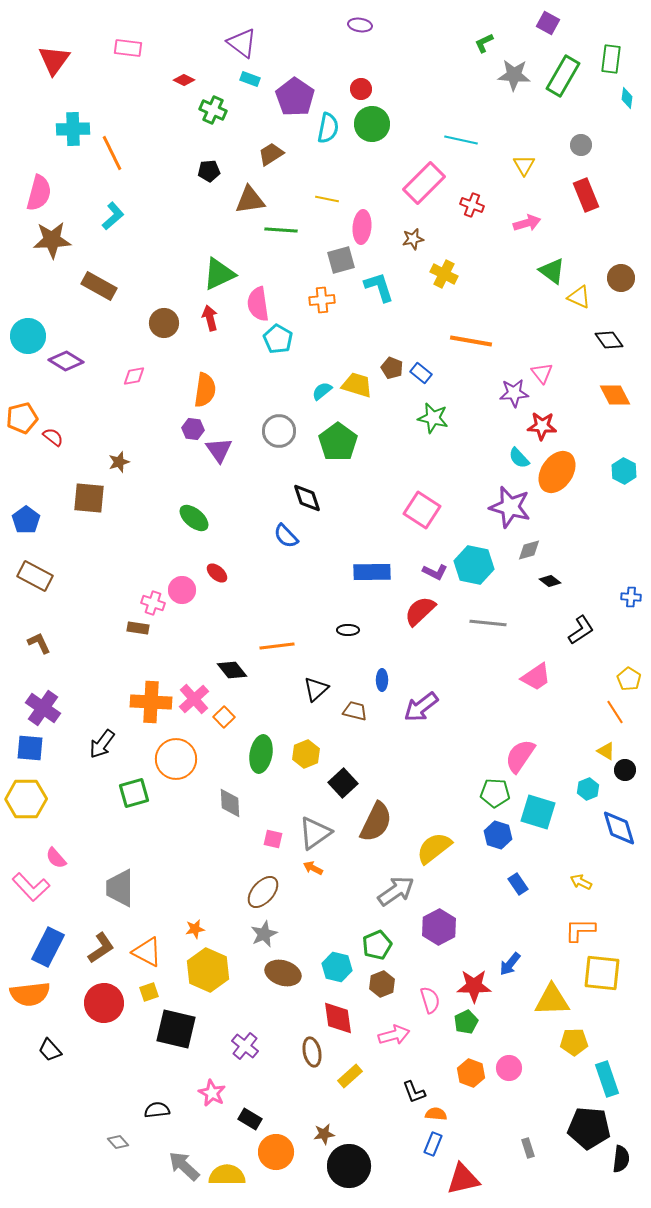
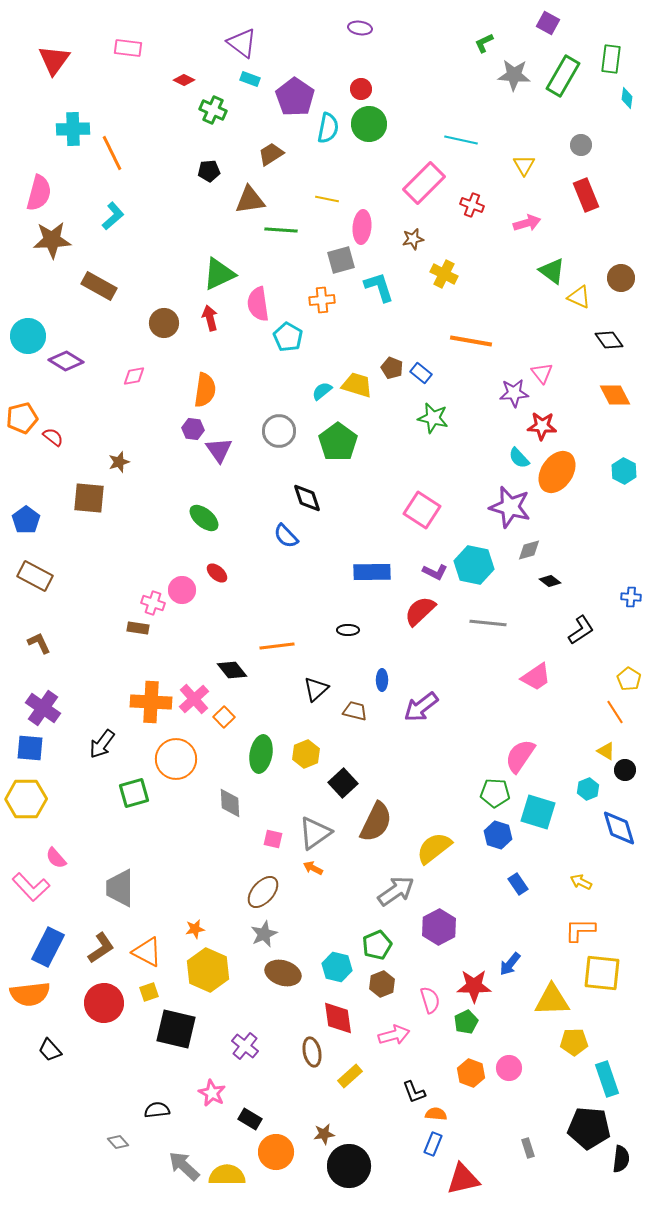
purple ellipse at (360, 25): moved 3 px down
green circle at (372, 124): moved 3 px left
cyan pentagon at (278, 339): moved 10 px right, 2 px up
green ellipse at (194, 518): moved 10 px right
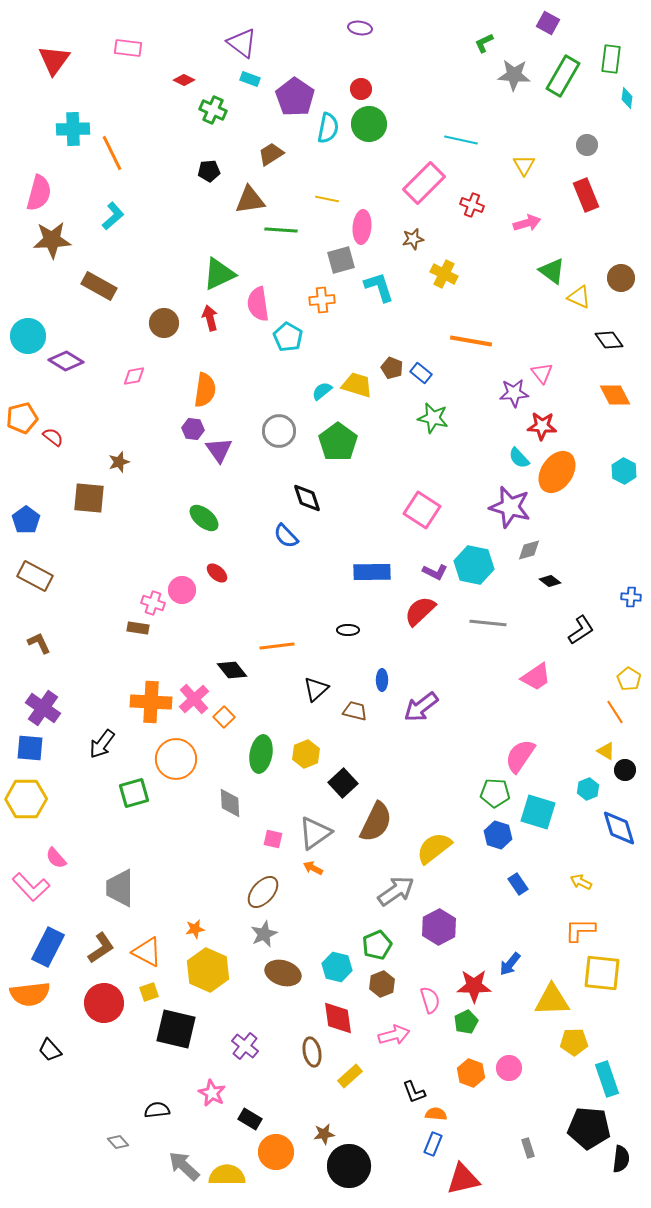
gray circle at (581, 145): moved 6 px right
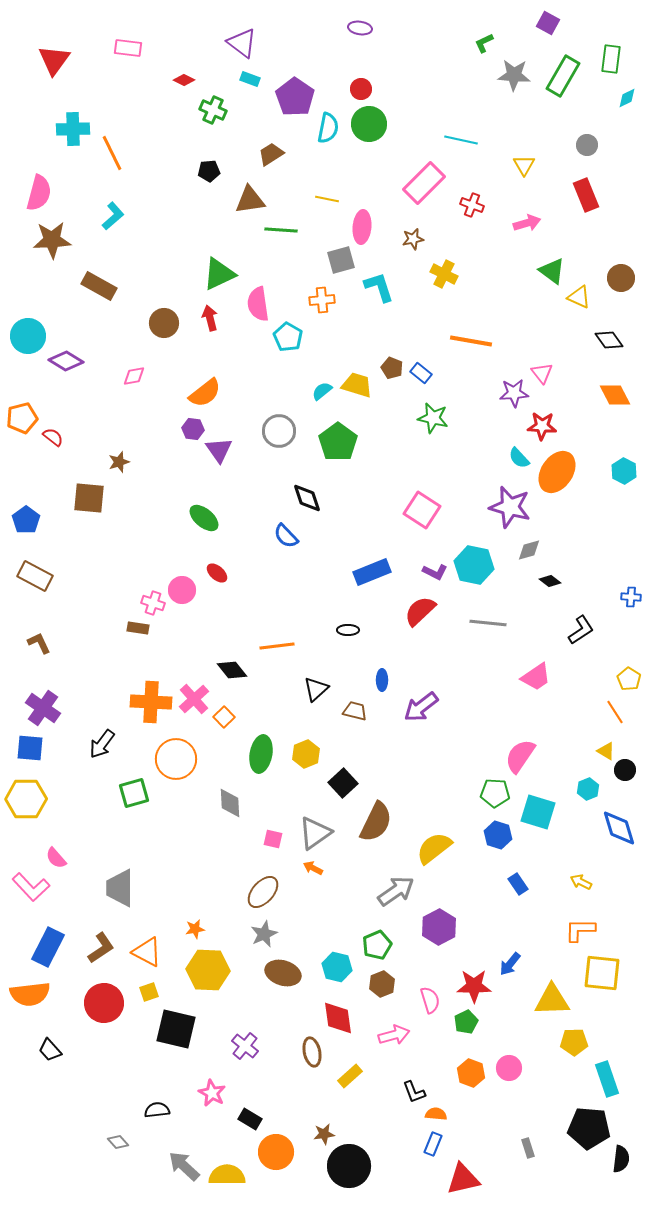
cyan diamond at (627, 98): rotated 55 degrees clockwise
orange semicircle at (205, 390): moved 3 px down; rotated 44 degrees clockwise
blue rectangle at (372, 572): rotated 21 degrees counterclockwise
yellow hexagon at (208, 970): rotated 21 degrees counterclockwise
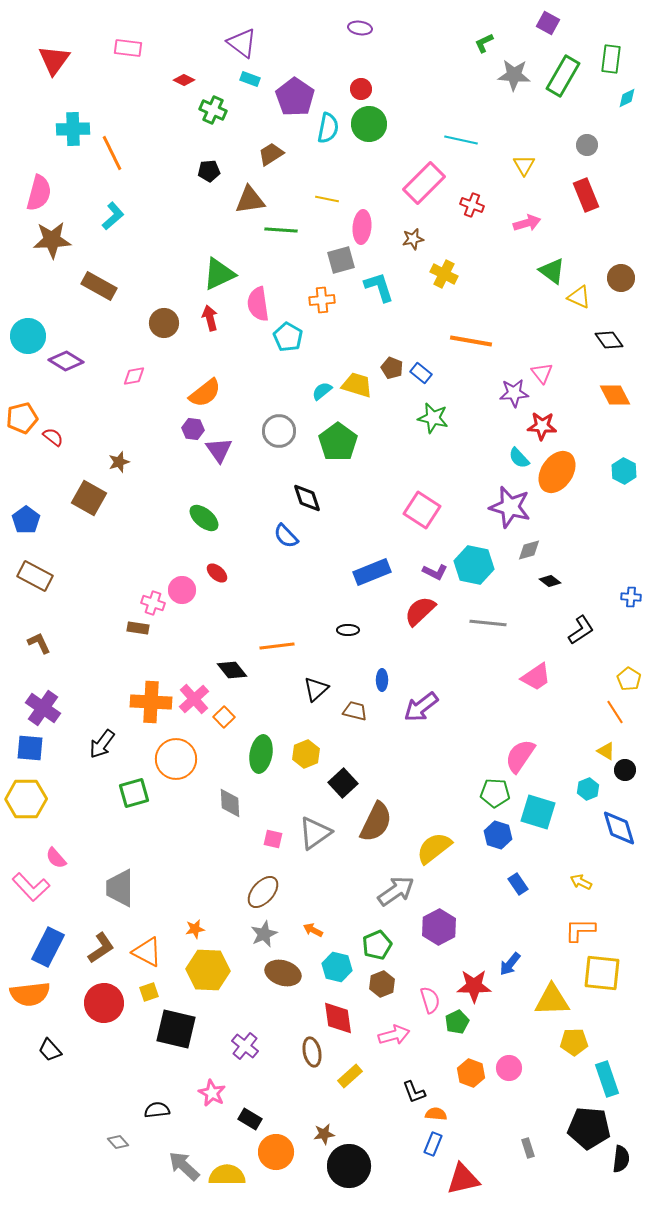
brown square at (89, 498): rotated 24 degrees clockwise
orange arrow at (313, 868): moved 62 px down
green pentagon at (466, 1022): moved 9 px left
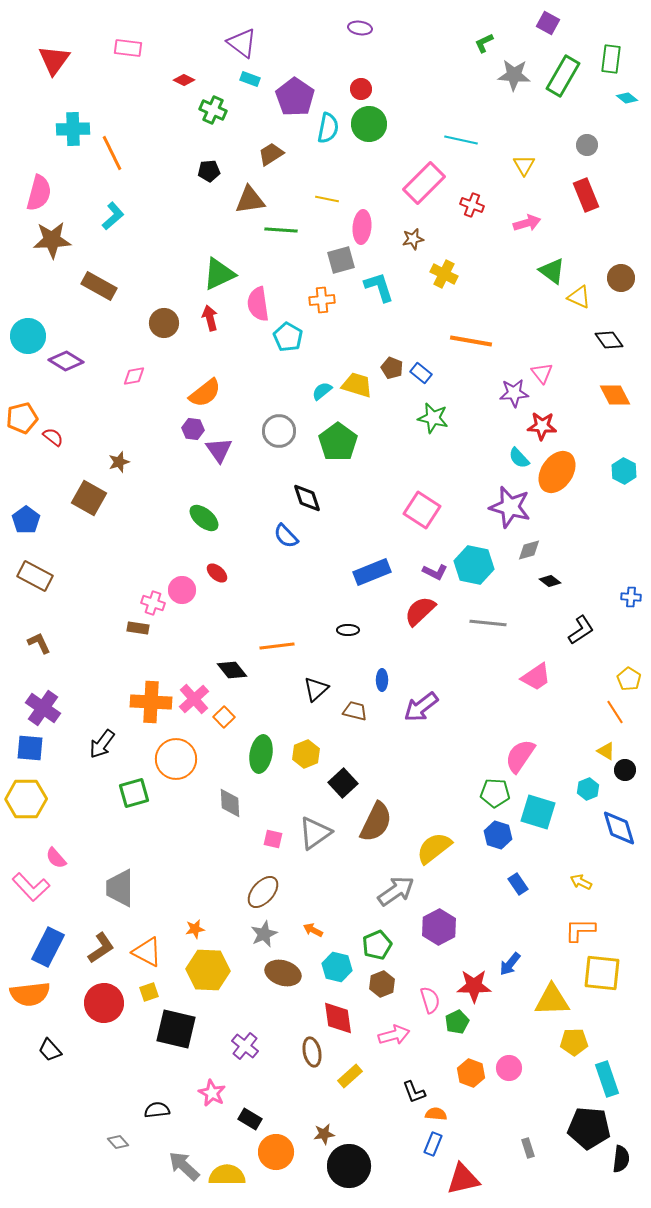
cyan diamond at (627, 98): rotated 65 degrees clockwise
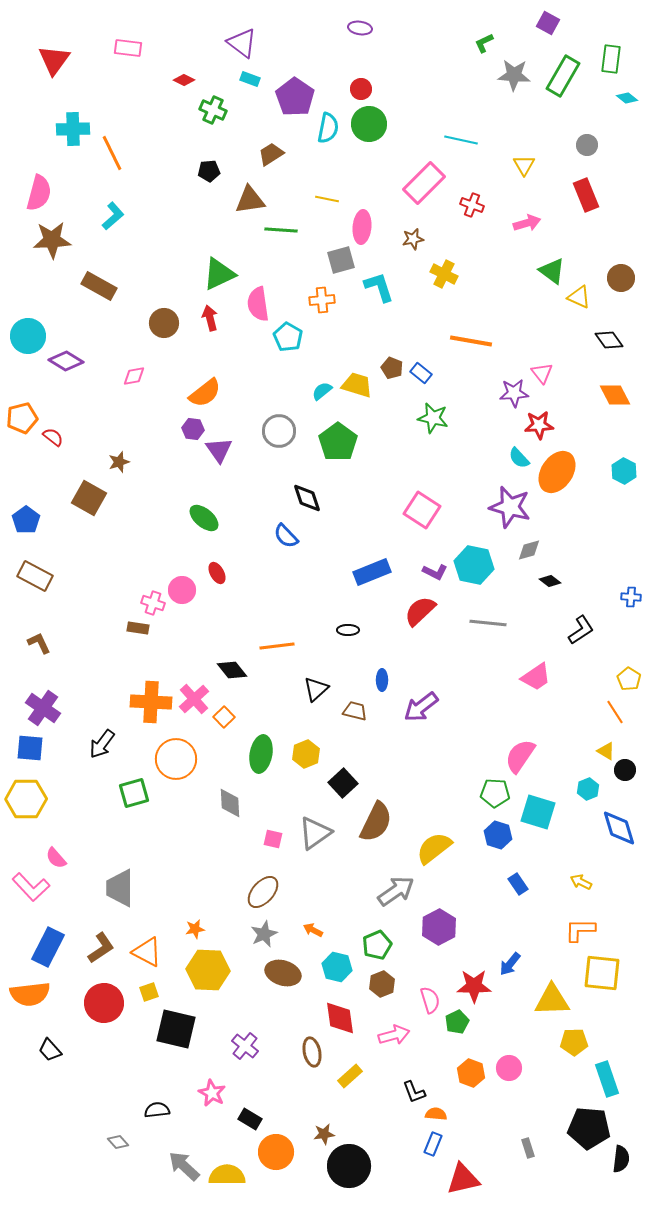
red star at (542, 426): moved 3 px left, 1 px up; rotated 8 degrees counterclockwise
red ellipse at (217, 573): rotated 20 degrees clockwise
red diamond at (338, 1018): moved 2 px right
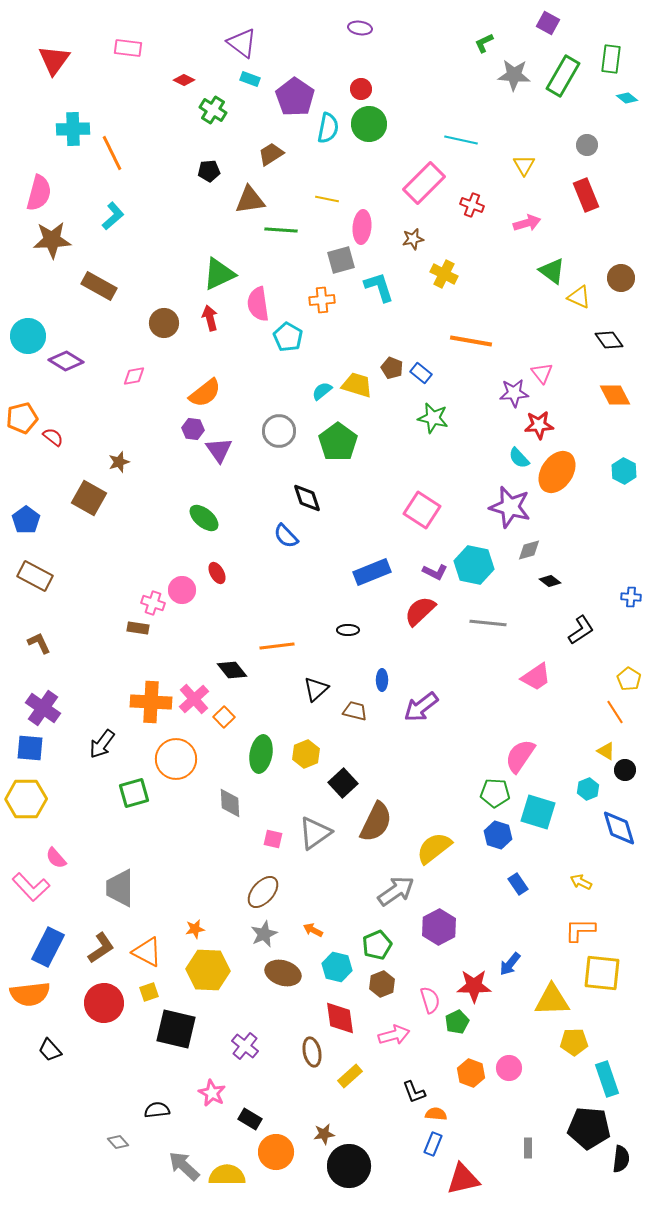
green cross at (213, 110): rotated 8 degrees clockwise
gray rectangle at (528, 1148): rotated 18 degrees clockwise
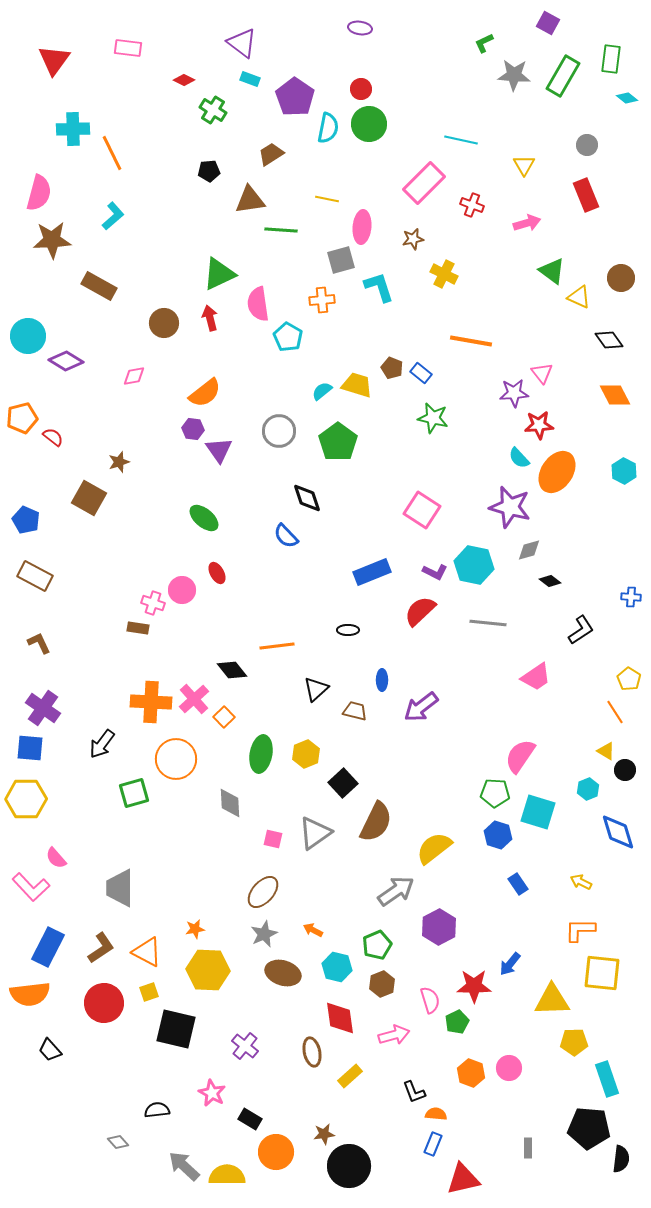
blue pentagon at (26, 520): rotated 12 degrees counterclockwise
blue diamond at (619, 828): moved 1 px left, 4 px down
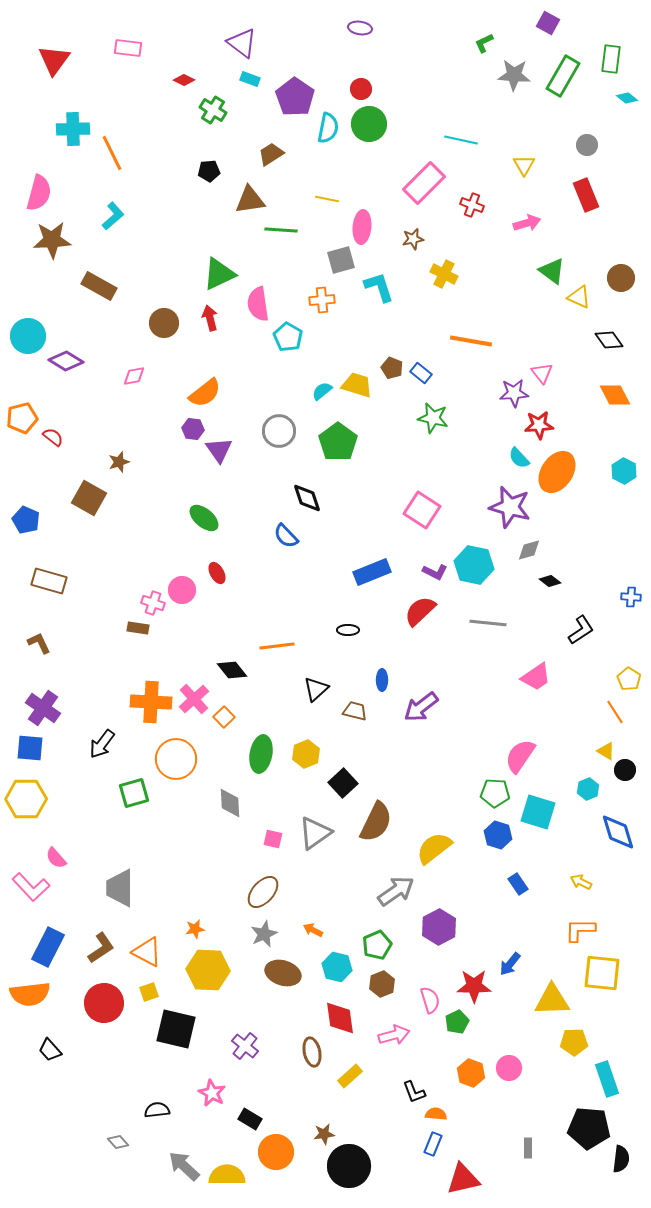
brown rectangle at (35, 576): moved 14 px right, 5 px down; rotated 12 degrees counterclockwise
